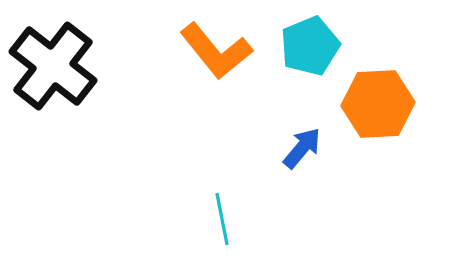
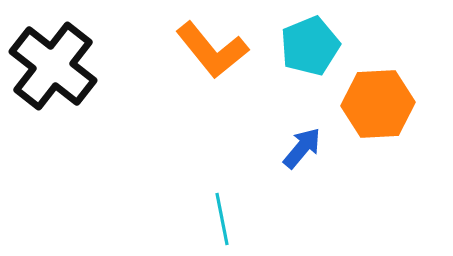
orange L-shape: moved 4 px left, 1 px up
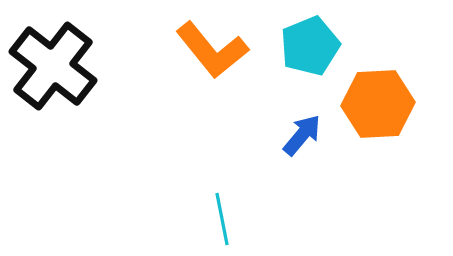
blue arrow: moved 13 px up
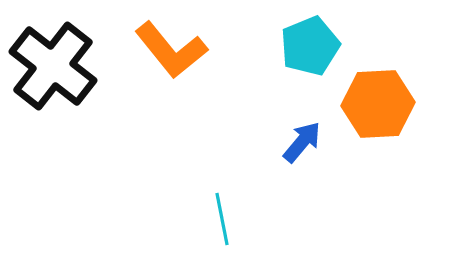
orange L-shape: moved 41 px left
blue arrow: moved 7 px down
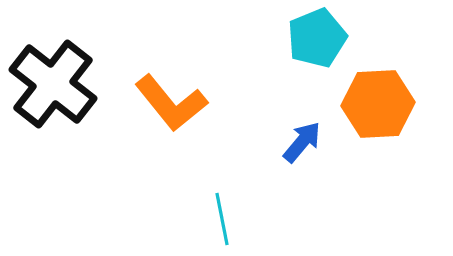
cyan pentagon: moved 7 px right, 8 px up
orange L-shape: moved 53 px down
black cross: moved 18 px down
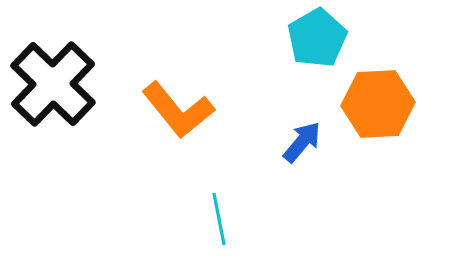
cyan pentagon: rotated 8 degrees counterclockwise
black cross: rotated 6 degrees clockwise
orange L-shape: moved 7 px right, 7 px down
cyan line: moved 3 px left
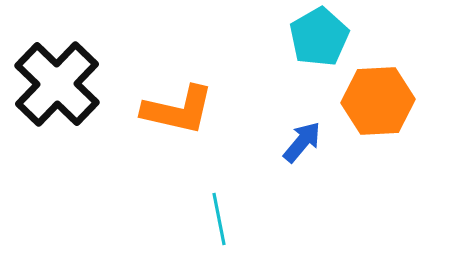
cyan pentagon: moved 2 px right, 1 px up
black cross: moved 4 px right
orange hexagon: moved 3 px up
orange L-shape: rotated 38 degrees counterclockwise
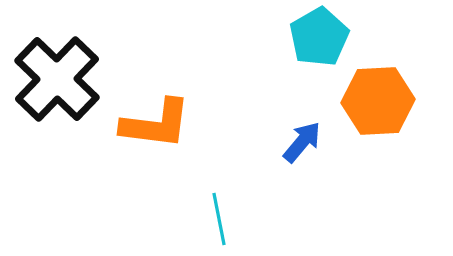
black cross: moved 5 px up
orange L-shape: moved 22 px left, 14 px down; rotated 6 degrees counterclockwise
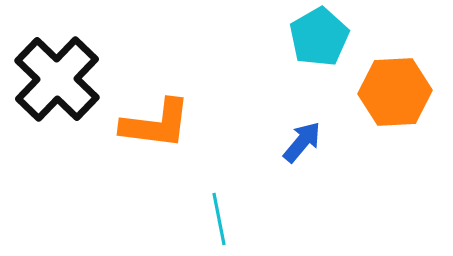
orange hexagon: moved 17 px right, 9 px up
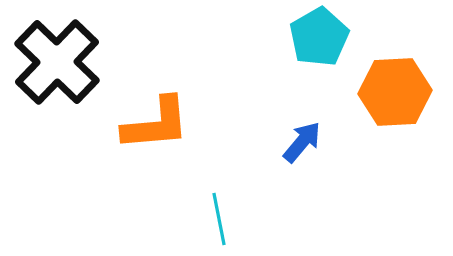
black cross: moved 17 px up
orange L-shape: rotated 12 degrees counterclockwise
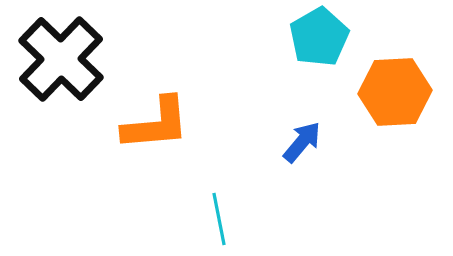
black cross: moved 4 px right, 3 px up
